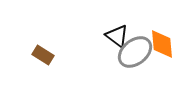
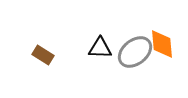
black triangle: moved 17 px left, 12 px down; rotated 35 degrees counterclockwise
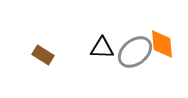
black triangle: moved 2 px right
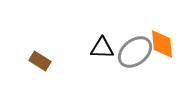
brown rectangle: moved 3 px left, 6 px down
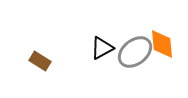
black triangle: rotated 30 degrees counterclockwise
